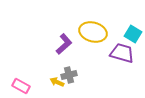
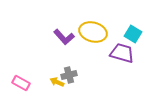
purple L-shape: moved 7 px up; rotated 90 degrees clockwise
pink rectangle: moved 3 px up
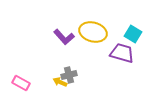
yellow arrow: moved 3 px right
